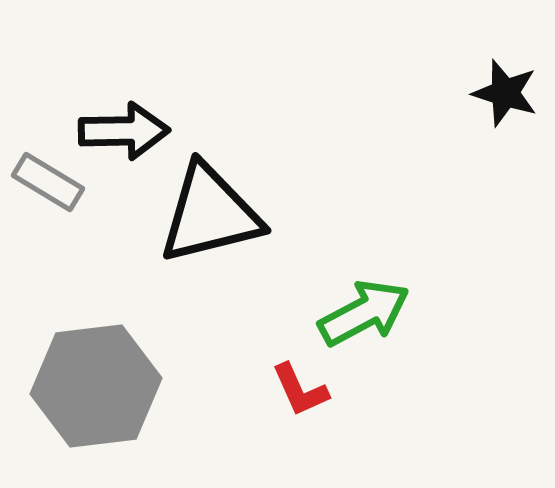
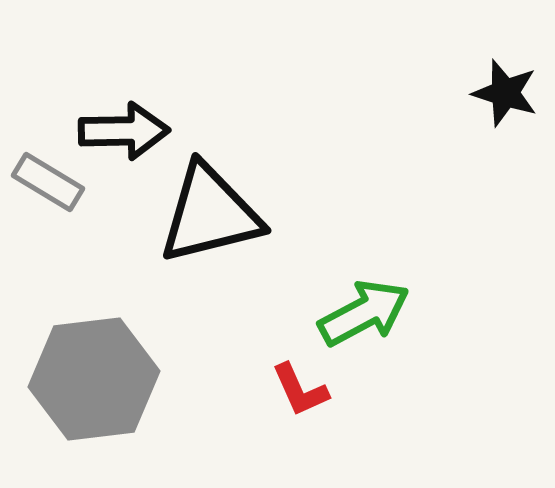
gray hexagon: moved 2 px left, 7 px up
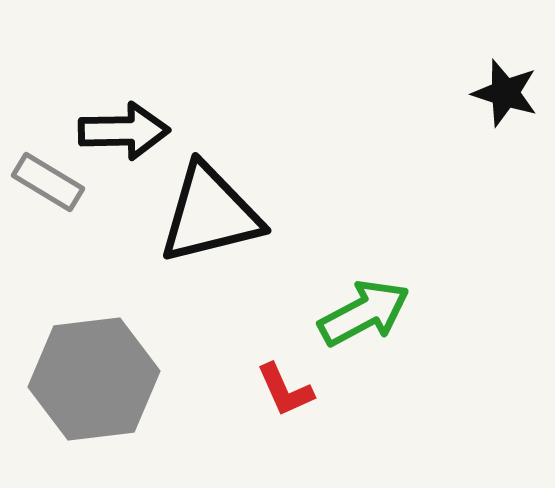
red L-shape: moved 15 px left
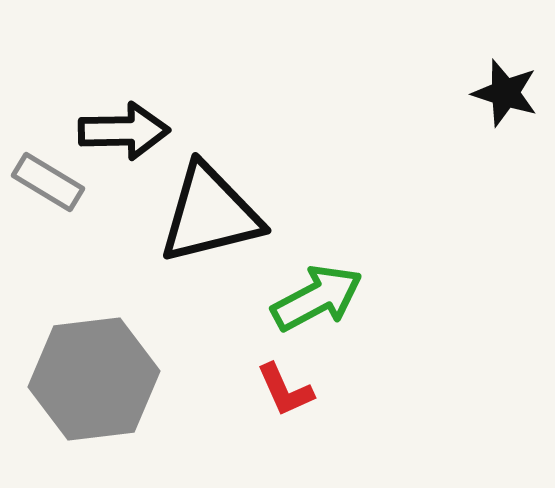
green arrow: moved 47 px left, 15 px up
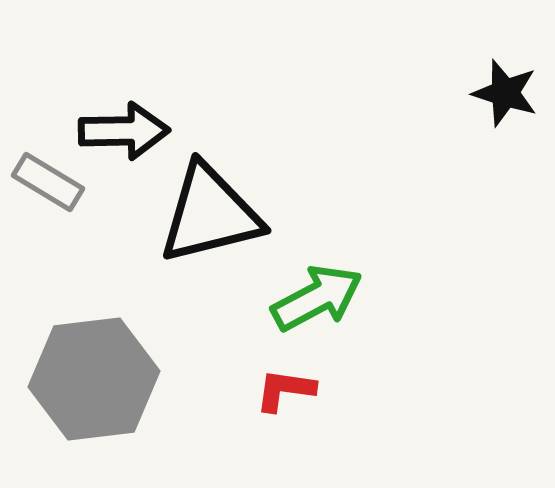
red L-shape: rotated 122 degrees clockwise
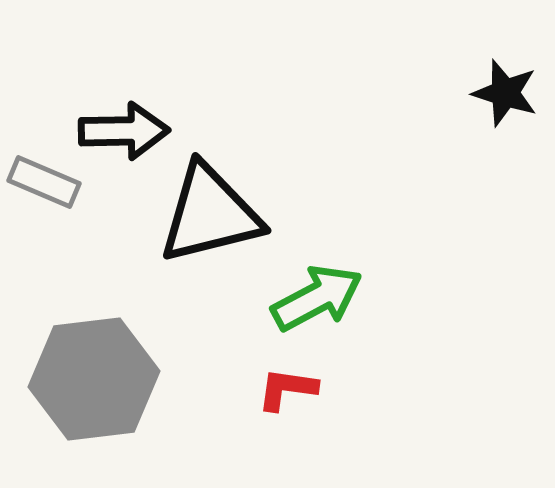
gray rectangle: moved 4 px left; rotated 8 degrees counterclockwise
red L-shape: moved 2 px right, 1 px up
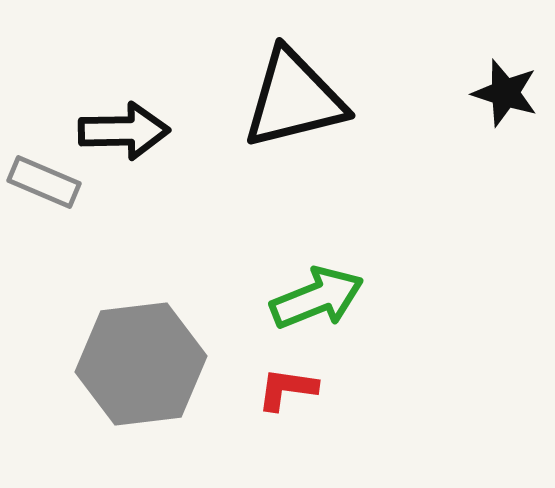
black triangle: moved 84 px right, 115 px up
green arrow: rotated 6 degrees clockwise
gray hexagon: moved 47 px right, 15 px up
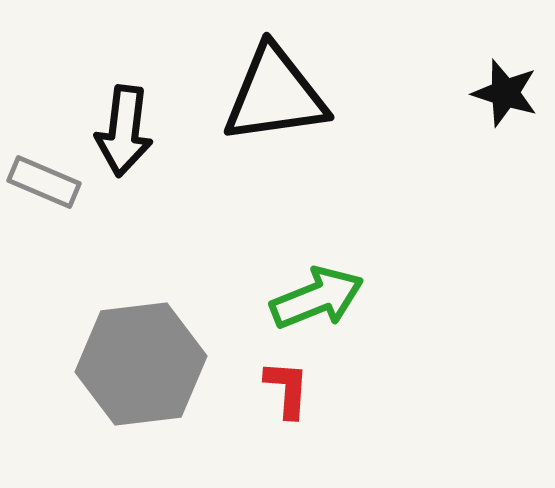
black triangle: moved 19 px left, 4 px up; rotated 6 degrees clockwise
black arrow: rotated 98 degrees clockwise
red L-shape: rotated 86 degrees clockwise
